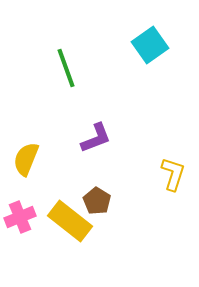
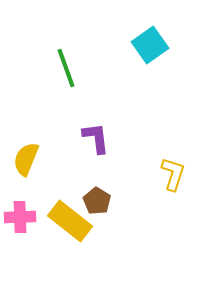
purple L-shape: rotated 76 degrees counterclockwise
pink cross: rotated 20 degrees clockwise
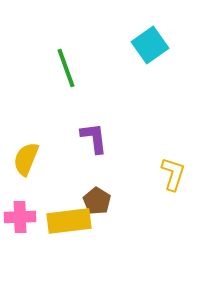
purple L-shape: moved 2 px left
yellow rectangle: moved 1 px left; rotated 45 degrees counterclockwise
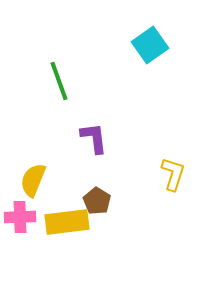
green line: moved 7 px left, 13 px down
yellow semicircle: moved 7 px right, 21 px down
yellow rectangle: moved 2 px left, 1 px down
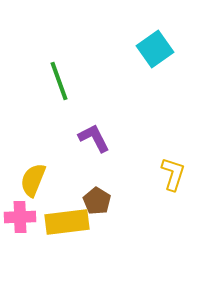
cyan square: moved 5 px right, 4 px down
purple L-shape: rotated 20 degrees counterclockwise
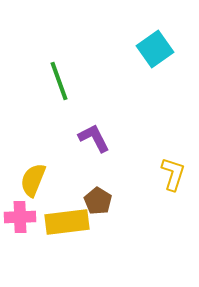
brown pentagon: moved 1 px right
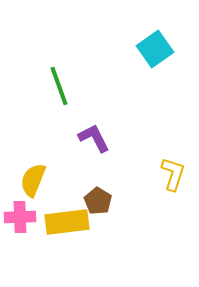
green line: moved 5 px down
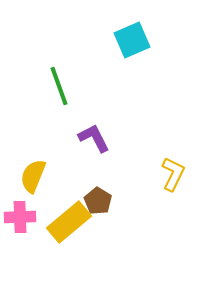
cyan square: moved 23 px left, 9 px up; rotated 12 degrees clockwise
yellow L-shape: rotated 8 degrees clockwise
yellow semicircle: moved 4 px up
yellow rectangle: moved 2 px right; rotated 33 degrees counterclockwise
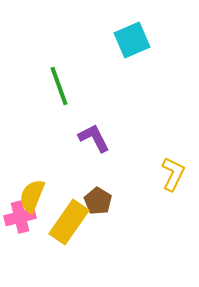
yellow semicircle: moved 1 px left, 20 px down
pink cross: rotated 12 degrees counterclockwise
yellow rectangle: rotated 15 degrees counterclockwise
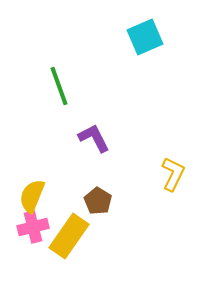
cyan square: moved 13 px right, 3 px up
pink cross: moved 13 px right, 10 px down
yellow rectangle: moved 14 px down
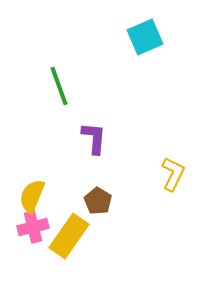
purple L-shape: rotated 32 degrees clockwise
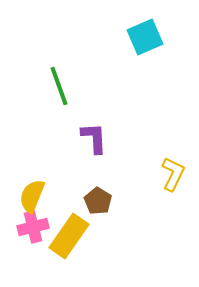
purple L-shape: rotated 8 degrees counterclockwise
